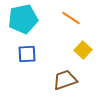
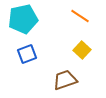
orange line: moved 9 px right, 2 px up
yellow square: moved 1 px left
blue square: rotated 18 degrees counterclockwise
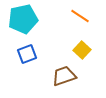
brown trapezoid: moved 1 px left, 4 px up
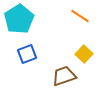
cyan pentagon: moved 4 px left; rotated 20 degrees counterclockwise
yellow square: moved 2 px right, 4 px down
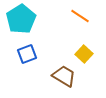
cyan pentagon: moved 2 px right
brown trapezoid: rotated 50 degrees clockwise
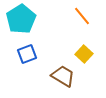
orange line: moved 2 px right; rotated 18 degrees clockwise
brown trapezoid: moved 1 px left
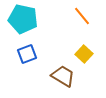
cyan pentagon: moved 2 px right; rotated 28 degrees counterclockwise
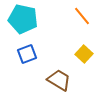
brown trapezoid: moved 4 px left, 4 px down
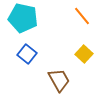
cyan pentagon: moved 1 px up
blue square: rotated 30 degrees counterclockwise
brown trapezoid: rotated 30 degrees clockwise
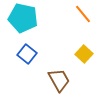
orange line: moved 1 px right, 2 px up
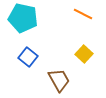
orange line: rotated 24 degrees counterclockwise
blue square: moved 1 px right, 3 px down
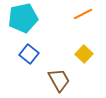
orange line: rotated 54 degrees counterclockwise
cyan pentagon: rotated 24 degrees counterclockwise
blue square: moved 1 px right, 3 px up
